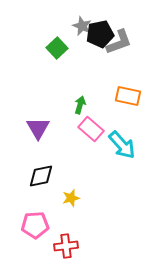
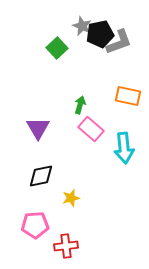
cyan arrow: moved 2 px right, 3 px down; rotated 36 degrees clockwise
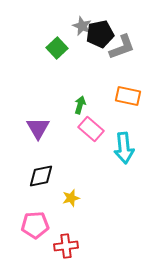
gray L-shape: moved 3 px right, 5 px down
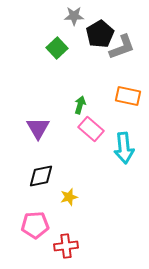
gray star: moved 8 px left, 10 px up; rotated 24 degrees counterclockwise
black pentagon: rotated 20 degrees counterclockwise
yellow star: moved 2 px left, 1 px up
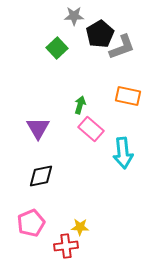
cyan arrow: moved 1 px left, 5 px down
yellow star: moved 11 px right, 30 px down; rotated 18 degrees clockwise
pink pentagon: moved 4 px left, 2 px up; rotated 20 degrees counterclockwise
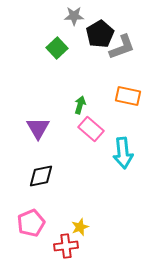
yellow star: rotated 24 degrees counterclockwise
